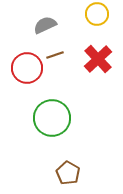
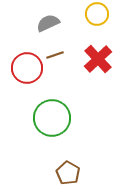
gray semicircle: moved 3 px right, 2 px up
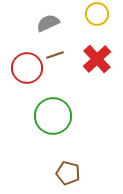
red cross: moved 1 px left
green circle: moved 1 px right, 2 px up
brown pentagon: rotated 15 degrees counterclockwise
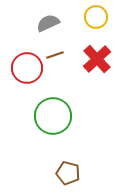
yellow circle: moved 1 px left, 3 px down
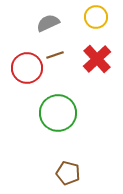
green circle: moved 5 px right, 3 px up
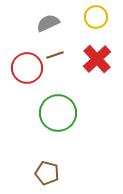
brown pentagon: moved 21 px left
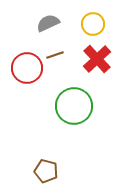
yellow circle: moved 3 px left, 7 px down
green circle: moved 16 px right, 7 px up
brown pentagon: moved 1 px left, 2 px up
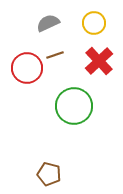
yellow circle: moved 1 px right, 1 px up
red cross: moved 2 px right, 2 px down
brown pentagon: moved 3 px right, 3 px down
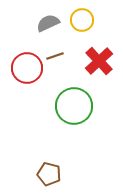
yellow circle: moved 12 px left, 3 px up
brown line: moved 1 px down
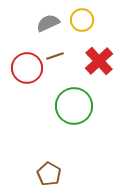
brown pentagon: rotated 15 degrees clockwise
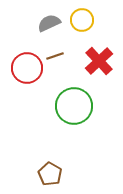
gray semicircle: moved 1 px right
brown pentagon: moved 1 px right
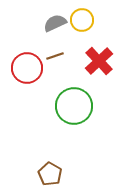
gray semicircle: moved 6 px right
